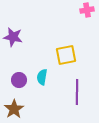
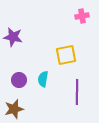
pink cross: moved 5 px left, 6 px down
cyan semicircle: moved 1 px right, 2 px down
brown star: rotated 18 degrees clockwise
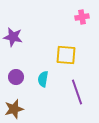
pink cross: moved 1 px down
yellow square: rotated 15 degrees clockwise
purple circle: moved 3 px left, 3 px up
purple line: rotated 20 degrees counterclockwise
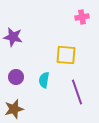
cyan semicircle: moved 1 px right, 1 px down
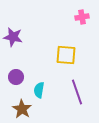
cyan semicircle: moved 5 px left, 10 px down
brown star: moved 8 px right; rotated 24 degrees counterclockwise
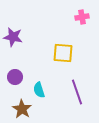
yellow square: moved 3 px left, 2 px up
purple circle: moved 1 px left
cyan semicircle: rotated 28 degrees counterclockwise
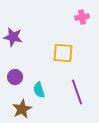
brown star: rotated 12 degrees clockwise
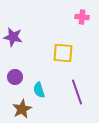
pink cross: rotated 16 degrees clockwise
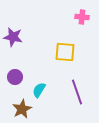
yellow square: moved 2 px right, 1 px up
cyan semicircle: rotated 49 degrees clockwise
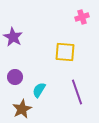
pink cross: rotated 24 degrees counterclockwise
purple star: rotated 18 degrees clockwise
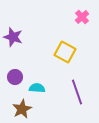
pink cross: rotated 24 degrees counterclockwise
purple star: rotated 12 degrees counterclockwise
yellow square: rotated 25 degrees clockwise
cyan semicircle: moved 2 px left, 2 px up; rotated 63 degrees clockwise
